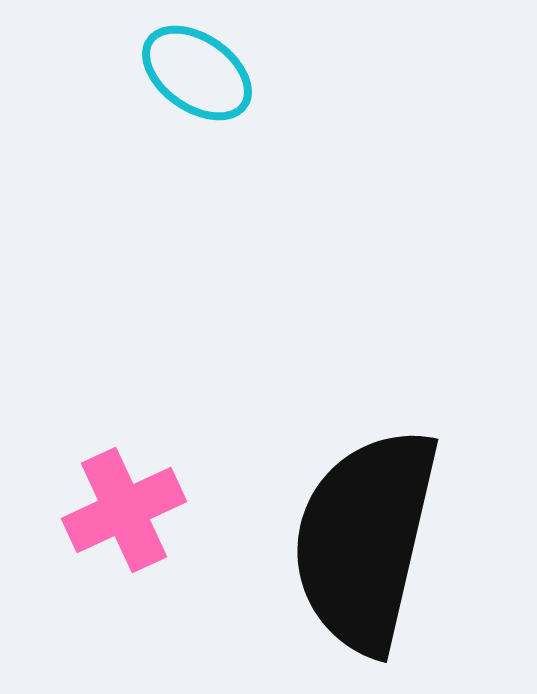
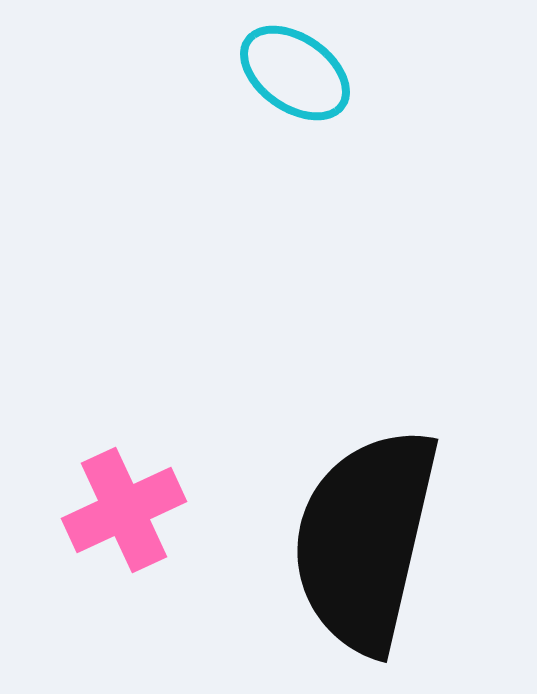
cyan ellipse: moved 98 px right
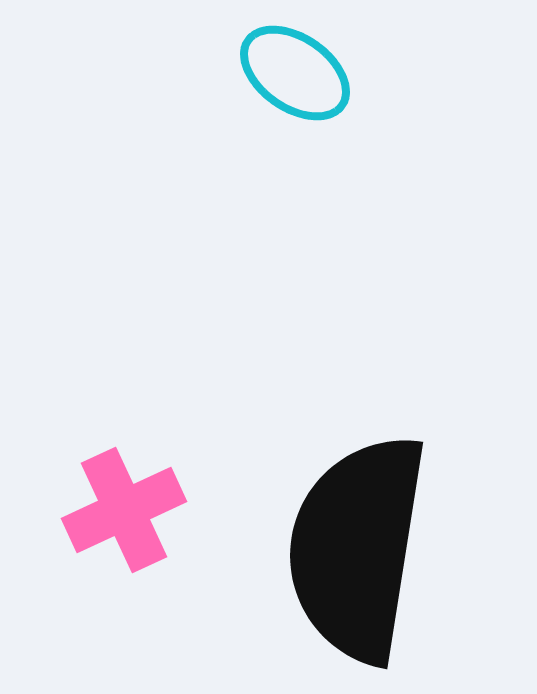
black semicircle: moved 8 px left, 8 px down; rotated 4 degrees counterclockwise
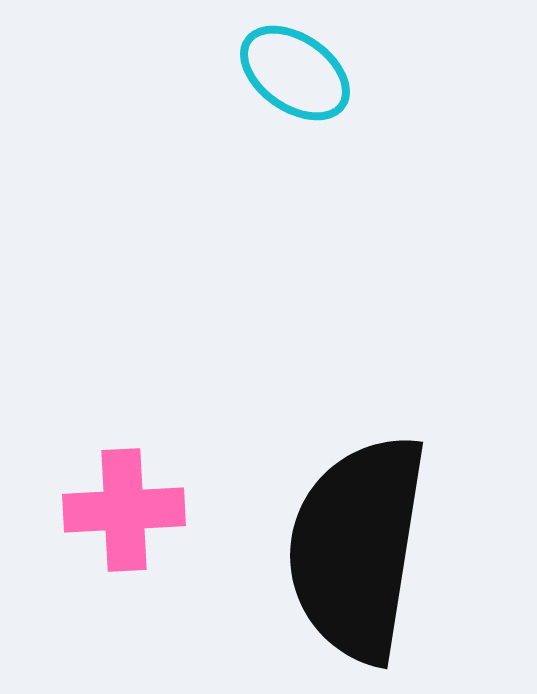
pink cross: rotated 22 degrees clockwise
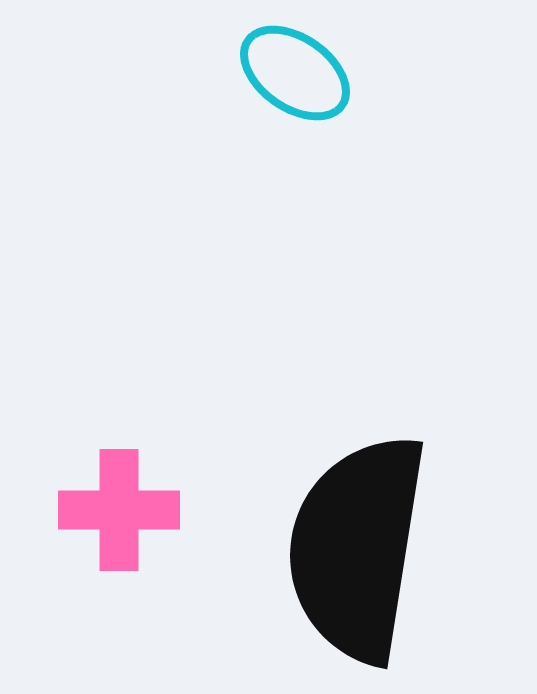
pink cross: moved 5 px left; rotated 3 degrees clockwise
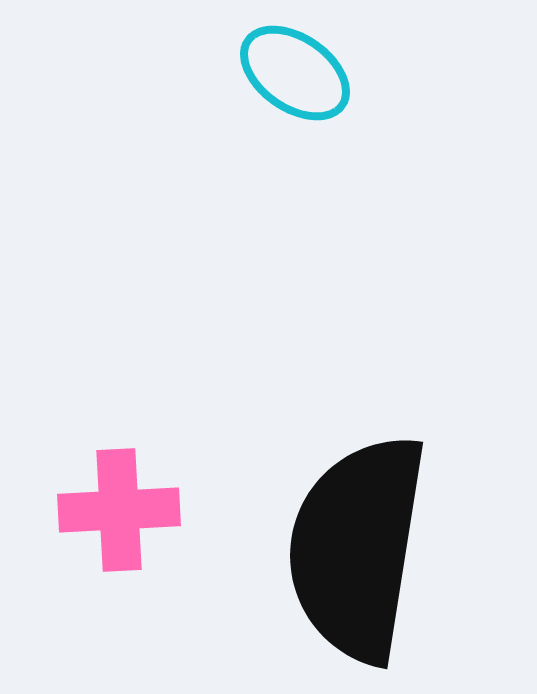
pink cross: rotated 3 degrees counterclockwise
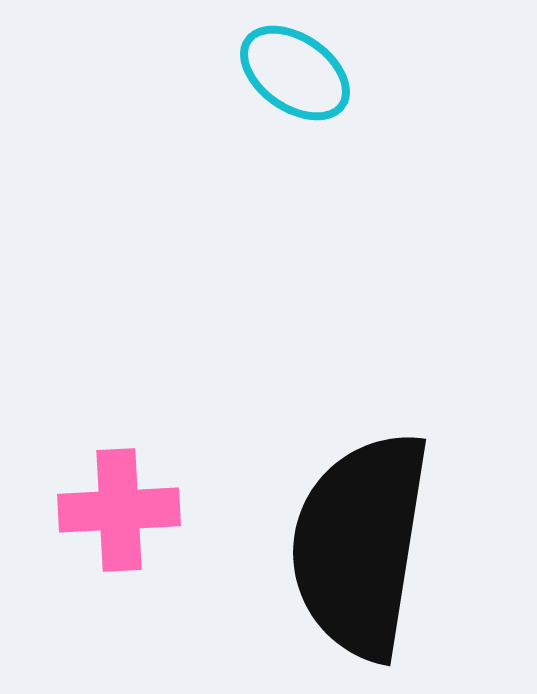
black semicircle: moved 3 px right, 3 px up
